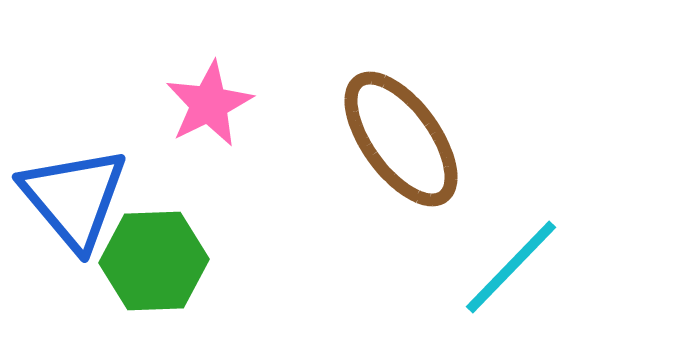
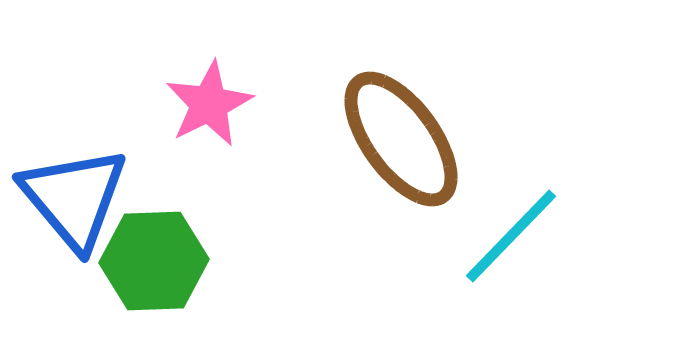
cyan line: moved 31 px up
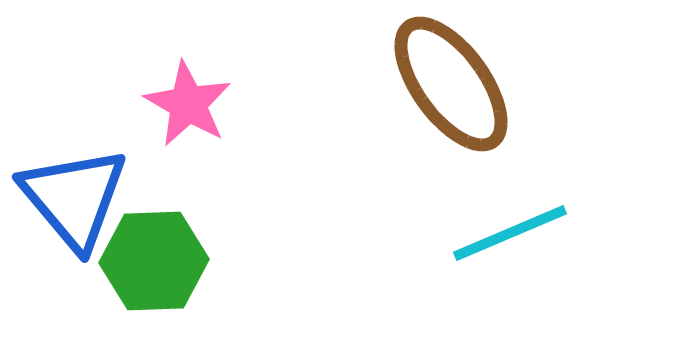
pink star: moved 21 px left; rotated 16 degrees counterclockwise
brown ellipse: moved 50 px right, 55 px up
cyan line: moved 1 px left, 3 px up; rotated 23 degrees clockwise
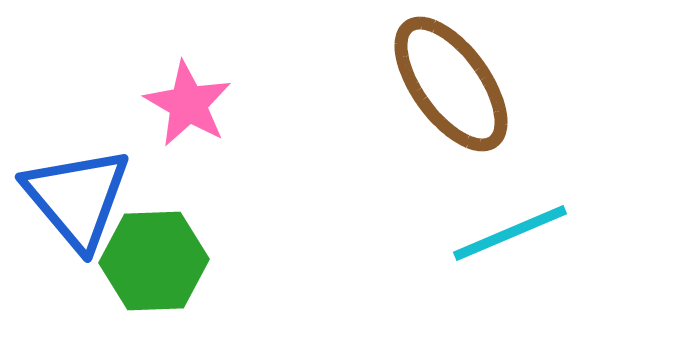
blue triangle: moved 3 px right
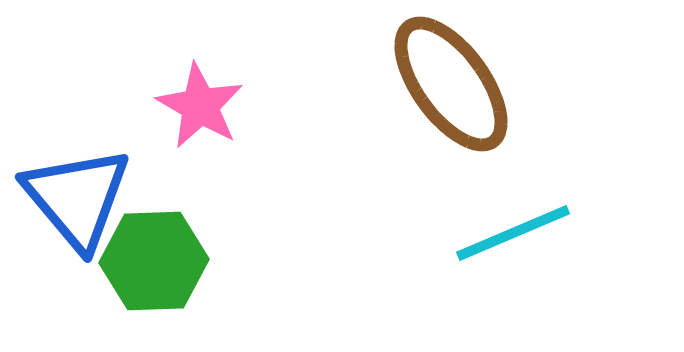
pink star: moved 12 px right, 2 px down
cyan line: moved 3 px right
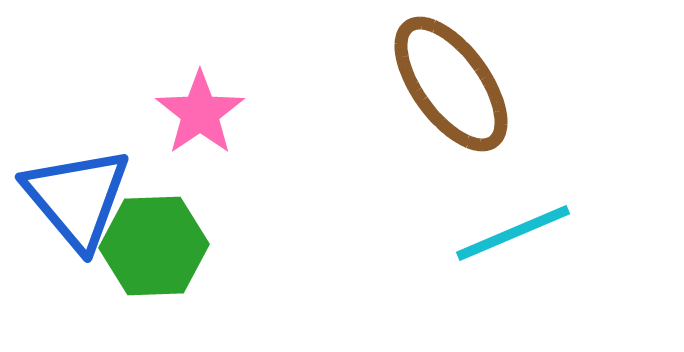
pink star: moved 7 px down; rotated 8 degrees clockwise
green hexagon: moved 15 px up
